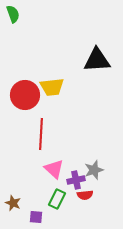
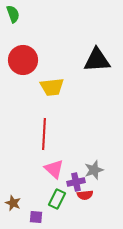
red circle: moved 2 px left, 35 px up
red line: moved 3 px right
purple cross: moved 2 px down
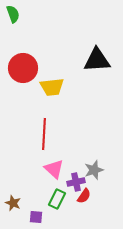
red circle: moved 8 px down
red semicircle: moved 1 px left, 1 px down; rotated 49 degrees counterclockwise
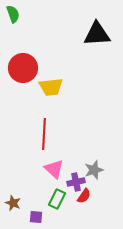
black triangle: moved 26 px up
yellow trapezoid: moved 1 px left
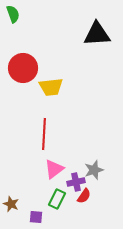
pink triangle: rotated 40 degrees clockwise
brown star: moved 2 px left, 1 px down
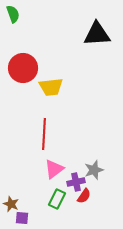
purple square: moved 14 px left, 1 px down
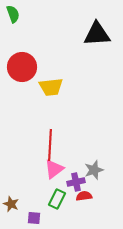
red circle: moved 1 px left, 1 px up
red line: moved 6 px right, 11 px down
red semicircle: rotated 133 degrees counterclockwise
purple square: moved 12 px right
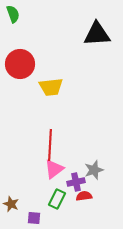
red circle: moved 2 px left, 3 px up
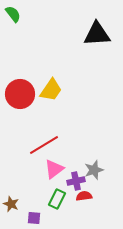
green semicircle: rotated 18 degrees counterclockwise
red circle: moved 30 px down
yellow trapezoid: moved 3 px down; rotated 50 degrees counterclockwise
red line: moved 6 px left; rotated 56 degrees clockwise
purple cross: moved 1 px up
